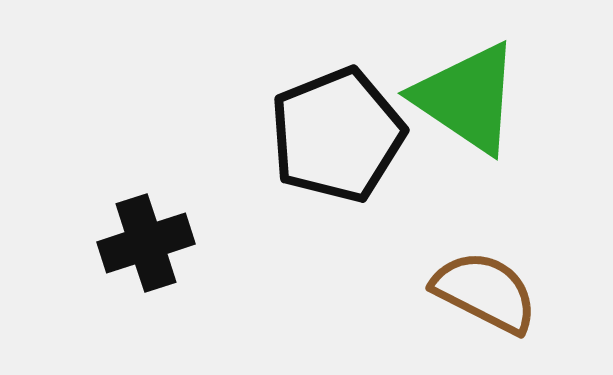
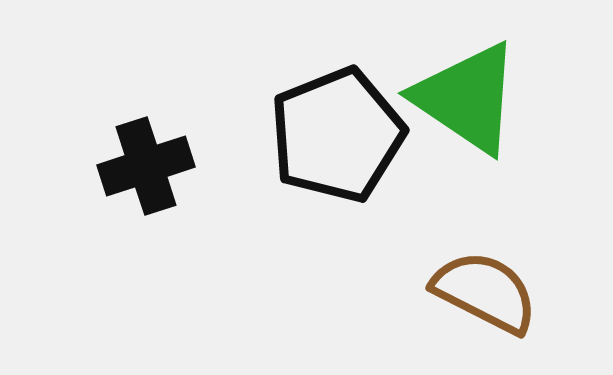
black cross: moved 77 px up
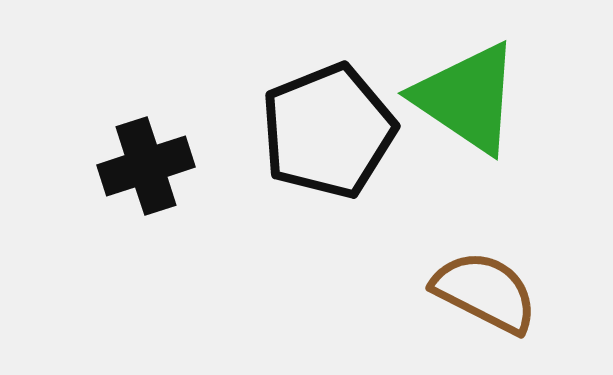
black pentagon: moved 9 px left, 4 px up
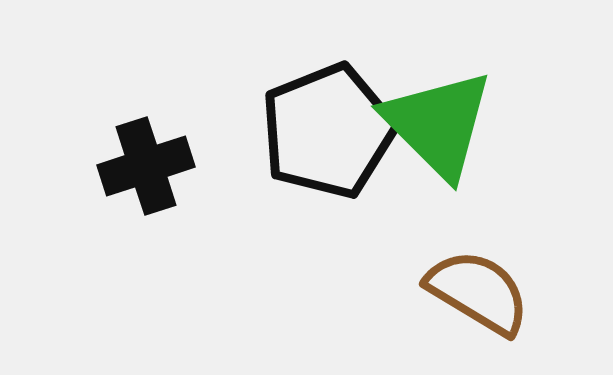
green triangle: moved 29 px left, 26 px down; rotated 11 degrees clockwise
brown semicircle: moved 7 px left; rotated 4 degrees clockwise
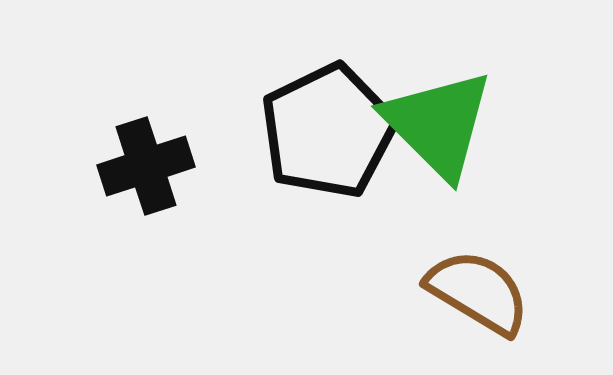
black pentagon: rotated 4 degrees counterclockwise
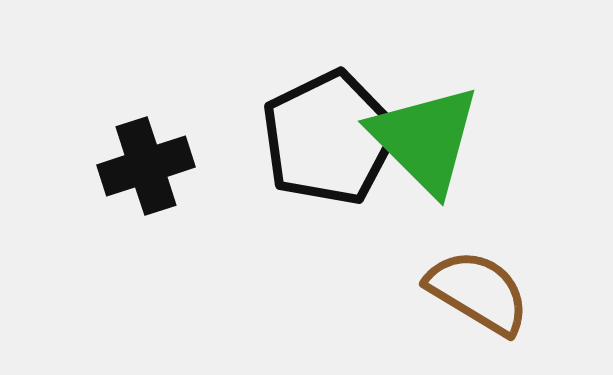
green triangle: moved 13 px left, 15 px down
black pentagon: moved 1 px right, 7 px down
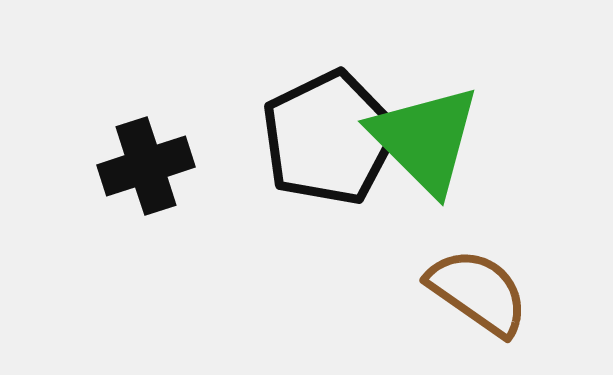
brown semicircle: rotated 4 degrees clockwise
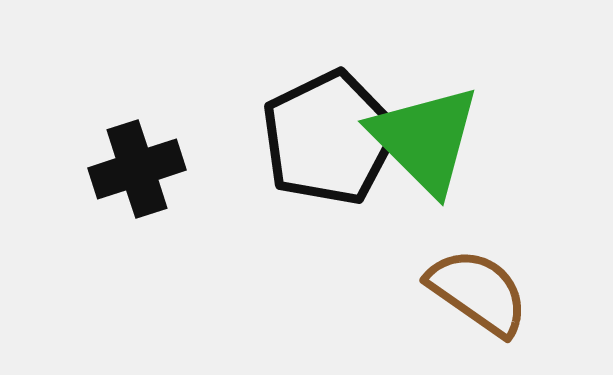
black cross: moved 9 px left, 3 px down
